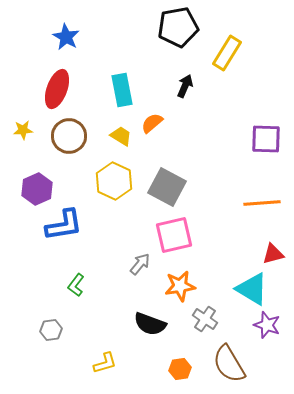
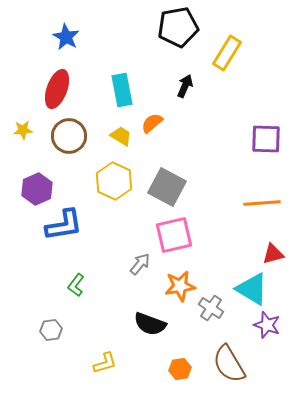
gray cross: moved 6 px right, 11 px up
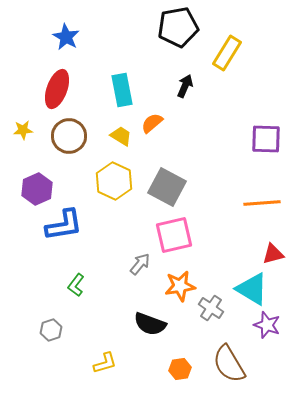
gray hexagon: rotated 10 degrees counterclockwise
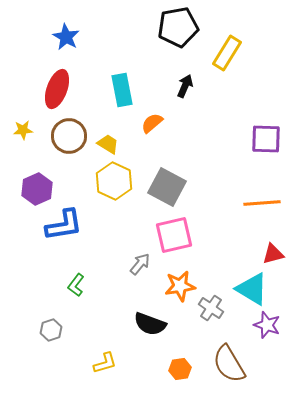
yellow trapezoid: moved 13 px left, 8 px down
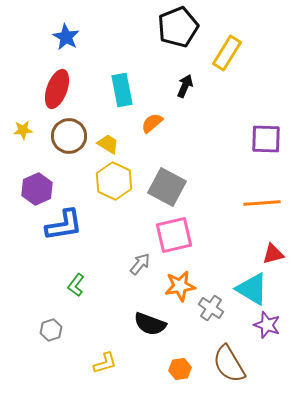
black pentagon: rotated 12 degrees counterclockwise
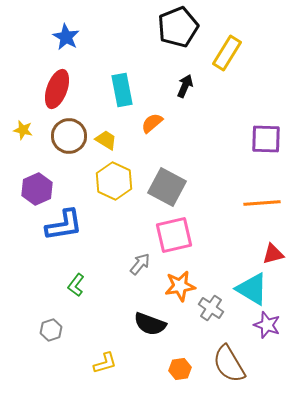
yellow star: rotated 18 degrees clockwise
yellow trapezoid: moved 2 px left, 4 px up
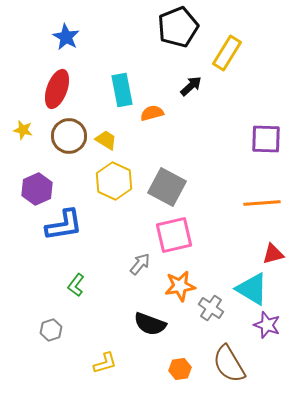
black arrow: moved 6 px right; rotated 25 degrees clockwise
orange semicircle: moved 10 px up; rotated 25 degrees clockwise
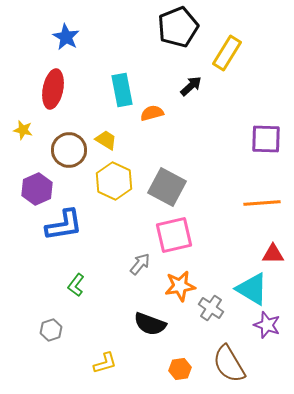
red ellipse: moved 4 px left; rotated 9 degrees counterclockwise
brown circle: moved 14 px down
red triangle: rotated 15 degrees clockwise
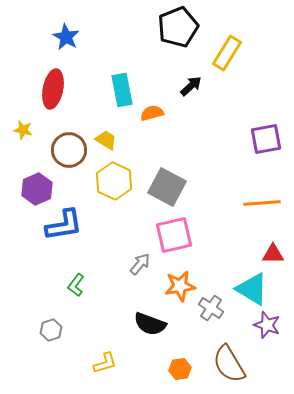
purple square: rotated 12 degrees counterclockwise
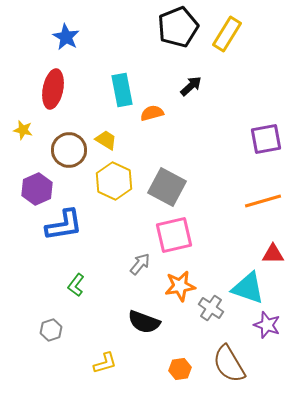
yellow rectangle: moved 19 px up
orange line: moved 1 px right, 2 px up; rotated 12 degrees counterclockwise
cyan triangle: moved 4 px left, 1 px up; rotated 12 degrees counterclockwise
black semicircle: moved 6 px left, 2 px up
